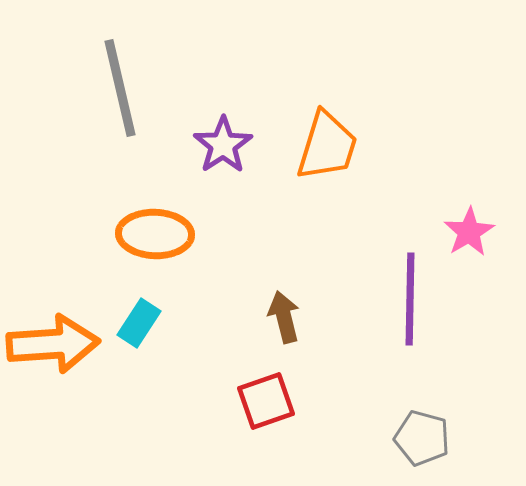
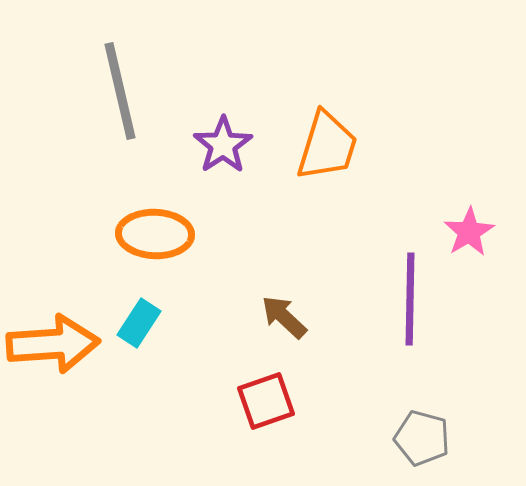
gray line: moved 3 px down
brown arrow: rotated 33 degrees counterclockwise
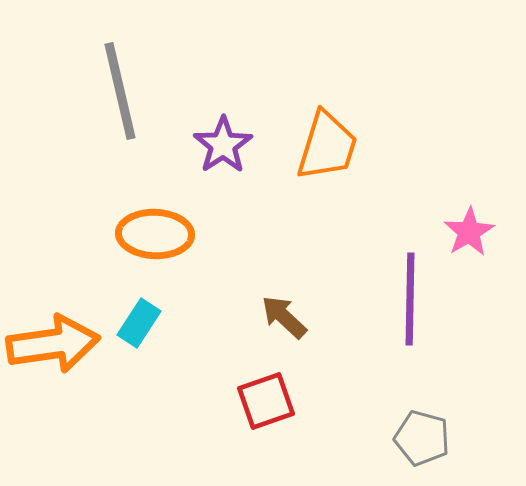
orange arrow: rotated 4 degrees counterclockwise
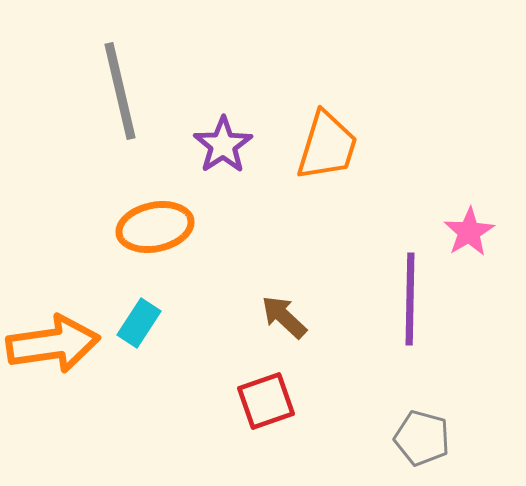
orange ellipse: moved 7 px up; rotated 14 degrees counterclockwise
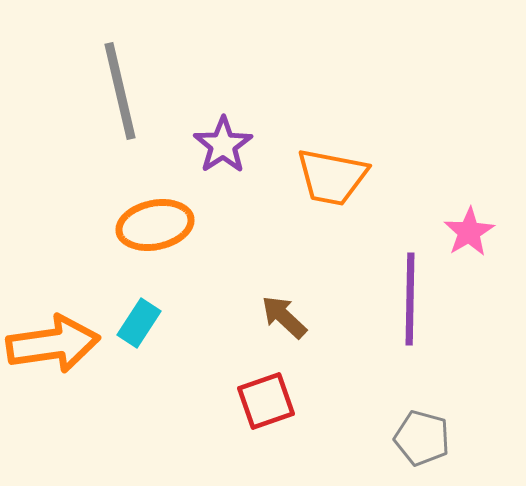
orange trapezoid: moved 5 px right, 31 px down; rotated 84 degrees clockwise
orange ellipse: moved 2 px up
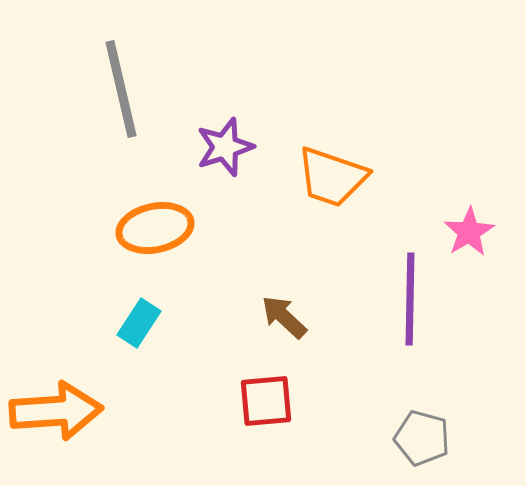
gray line: moved 1 px right, 2 px up
purple star: moved 2 px right, 2 px down; rotated 16 degrees clockwise
orange trapezoid: rotated 8 degrees clockwise
orange ellipse: moved 3 px down
orange arrow: moved 3 px right, 67 px down; rotated 4 degrees clockwise
red square: rotated 14 degrees clockwise
